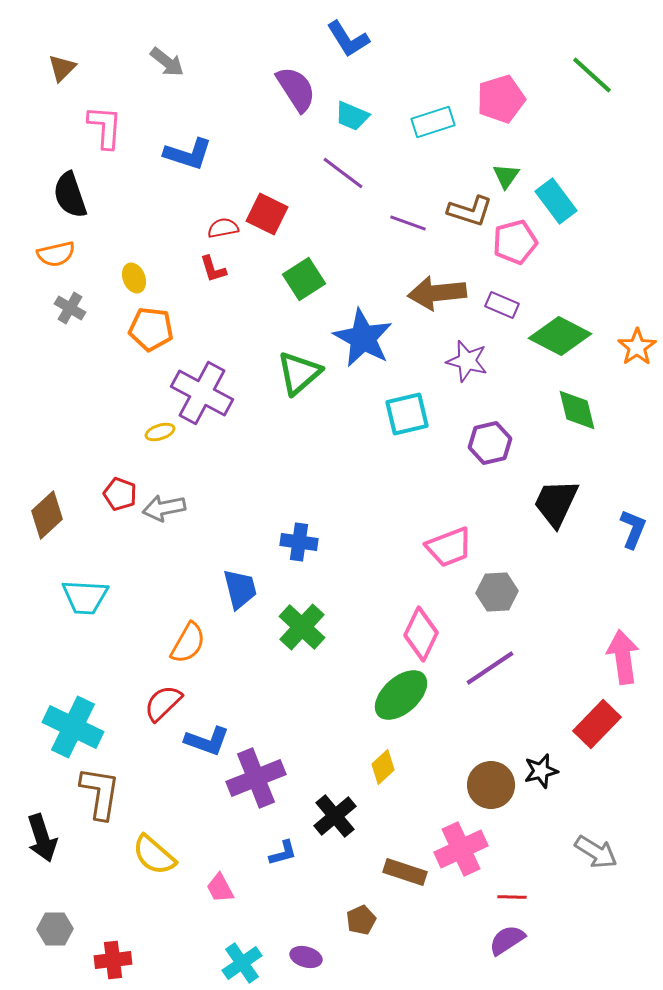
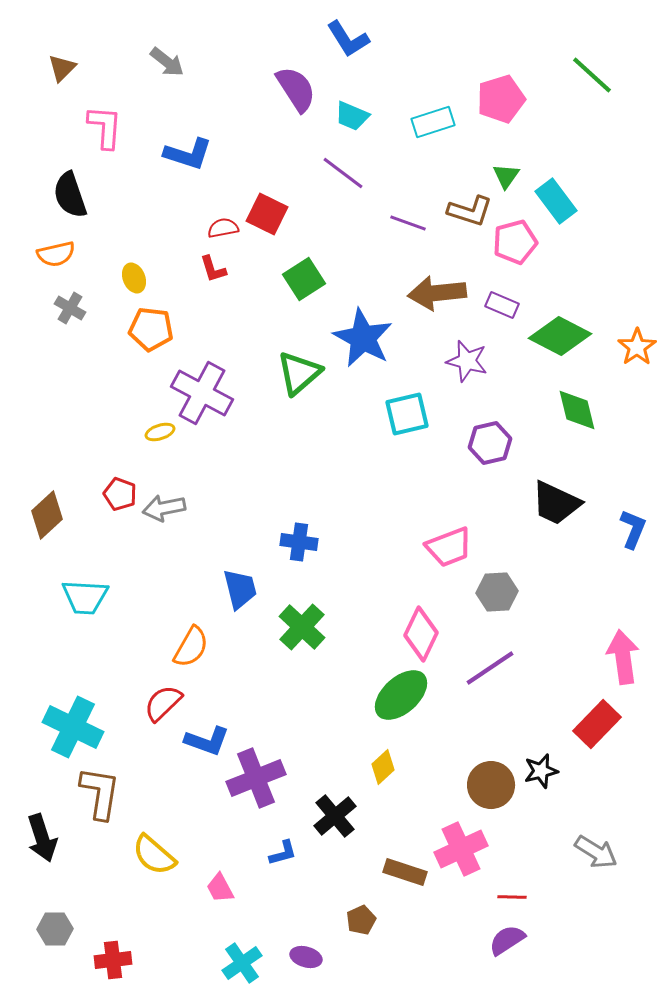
black trapezoid at (556, 503): rotated 90 degrees counterclockwise
orange semicircle at (188, 643): moved 3 px right, 4 px down
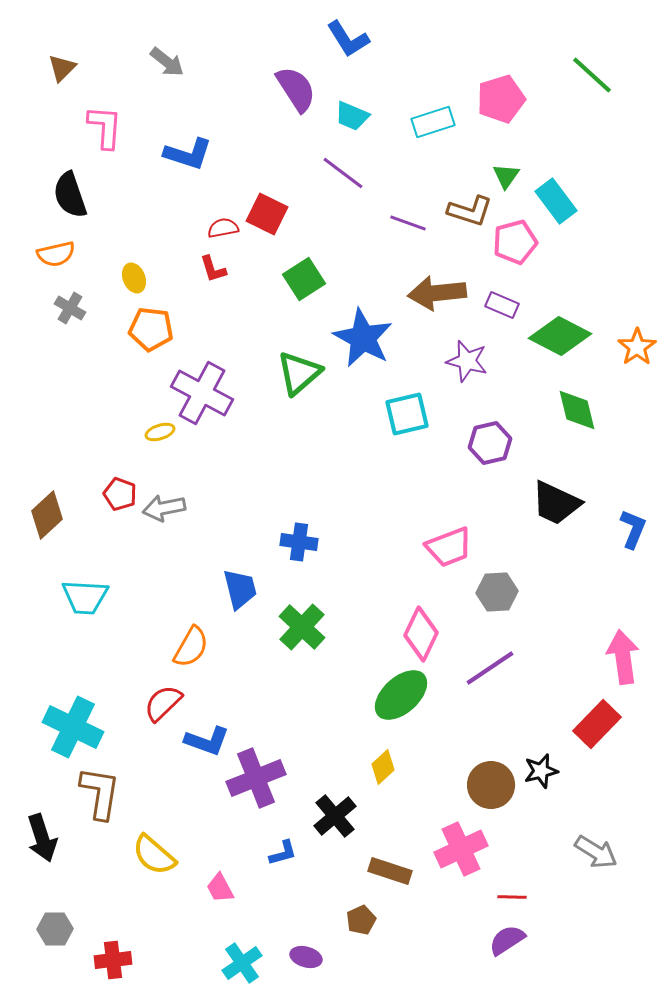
brown rectangle at (405, 872): moved 15 px left, 1 px up
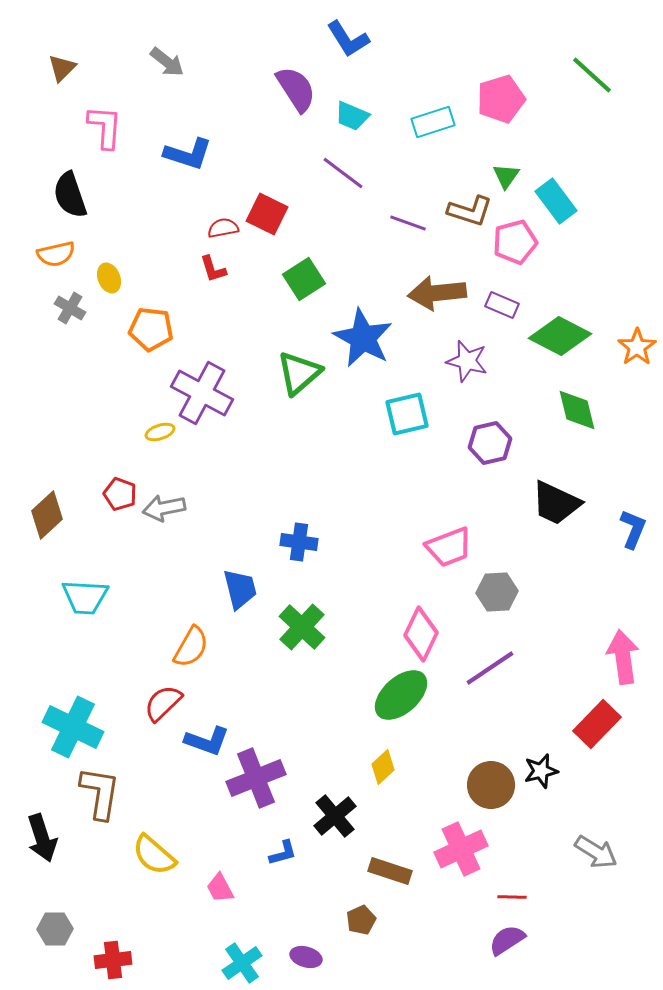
yellow ellipse at (134, 278): moved 25 px left
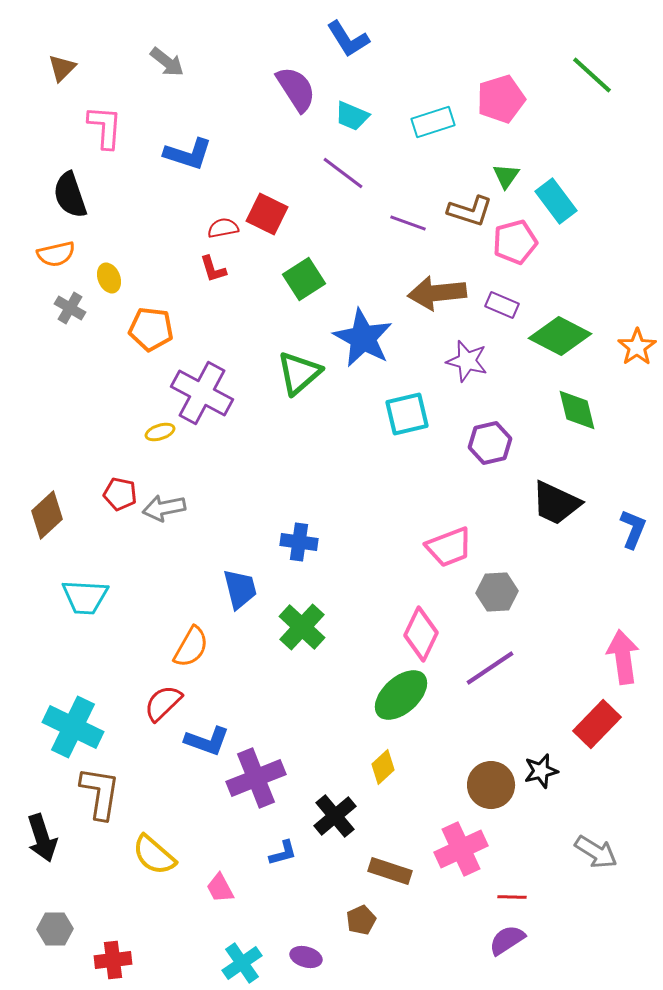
red pentagon at (120, 494): rotated 8 degrees counterclockwise
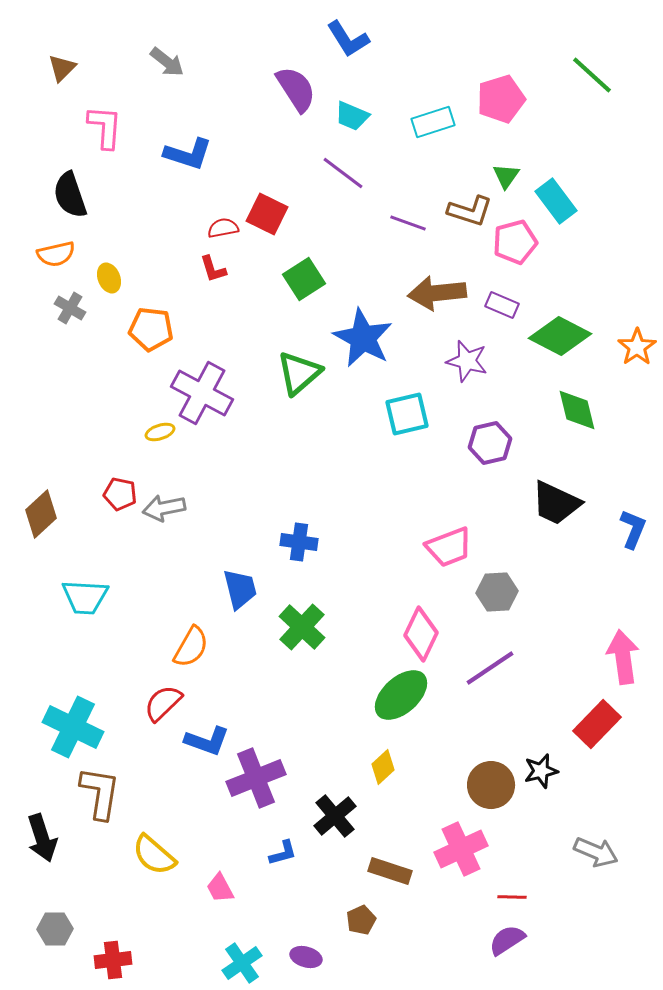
brown diamond at (47, 515): moved 6 px left, 1 px up
gray arrow at (596, 852): rotated 9 degrees counterclockwise
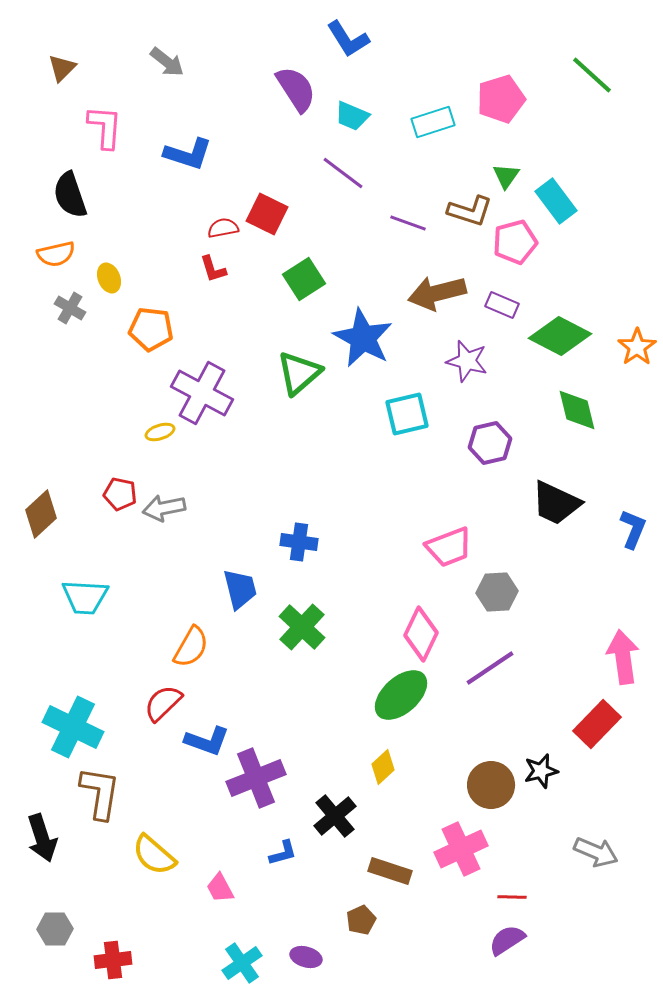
brown arrow at (437, 293): rotated 8 degrees counterclockwise
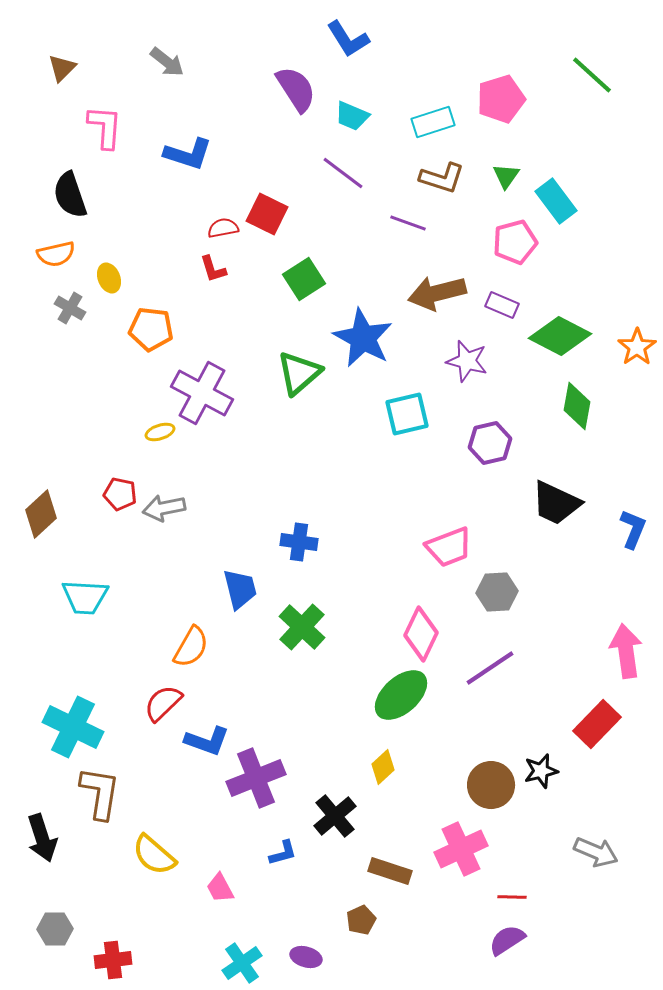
brown L-shape at (470, 211): moved 28 px left, 33 px up
green diamond at (577, 410): moved 4 px up; rotated 24 degrees clockwise
pink arrow at (623, 657): moved 3 px right, 6 px up
